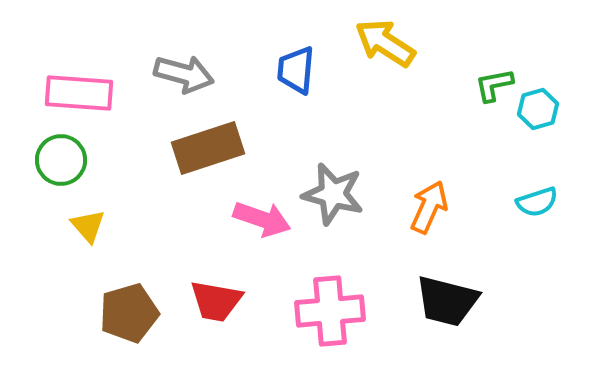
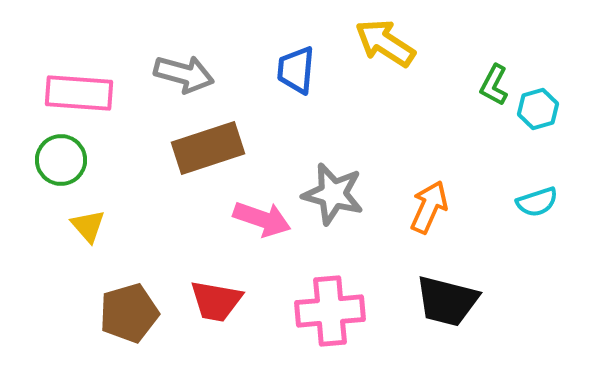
green L-shape: rotated 51 degrees counterclockwise
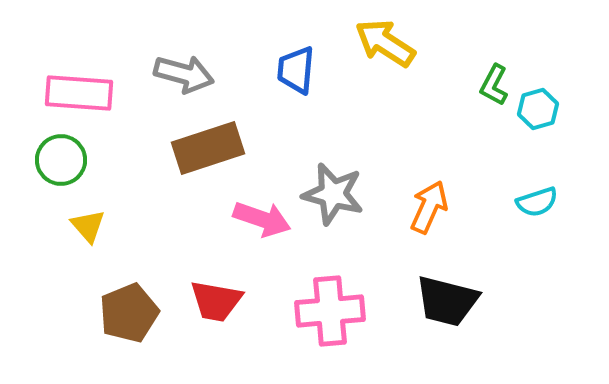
brown pentagon: rotated 6 degrees counterclockwise
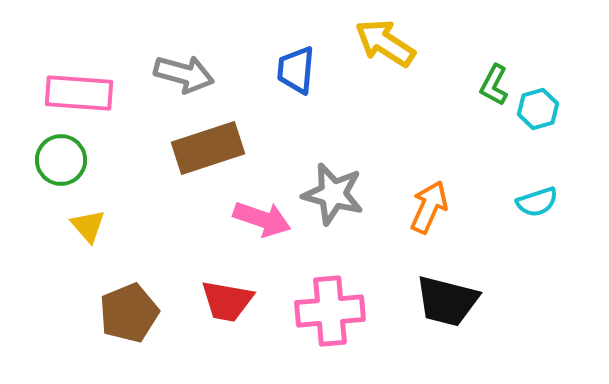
red trapezoid: moved 11 px right
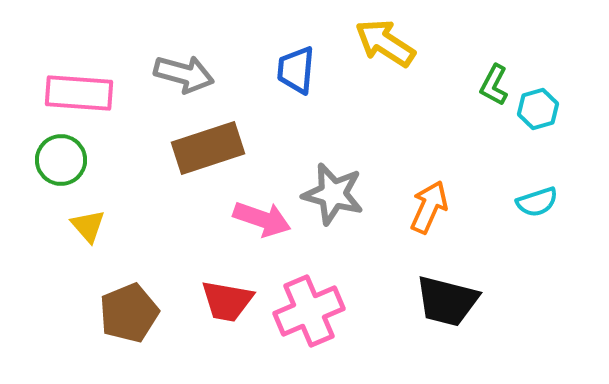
pink cross: moved 21 px left; rotated 18 degrees counterclockwise
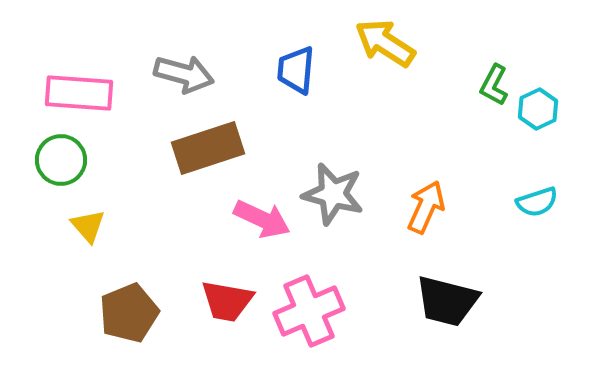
cyan hexagon: rotated 9 degrees counterclockwise
orange arrow: moved 3 px left
pink arrow: rotated 6 degrees clockwise
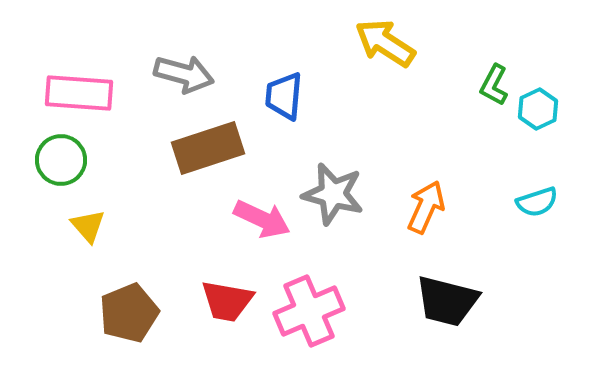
blue trapezoid: moved 12 px left, 26 px down
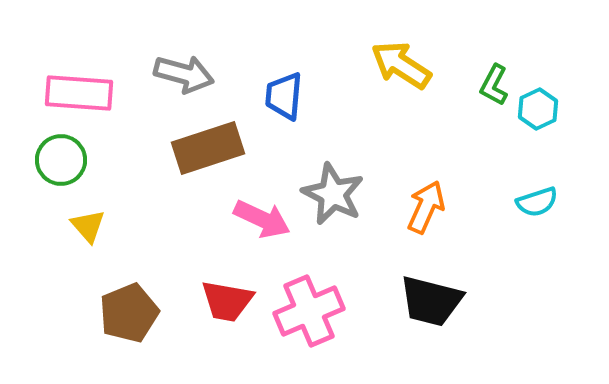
yellow arrow: moved 16 px right, 22 px down
gray star: rotated 12 degrees clockwise
black trapezoid: moved 16 px left
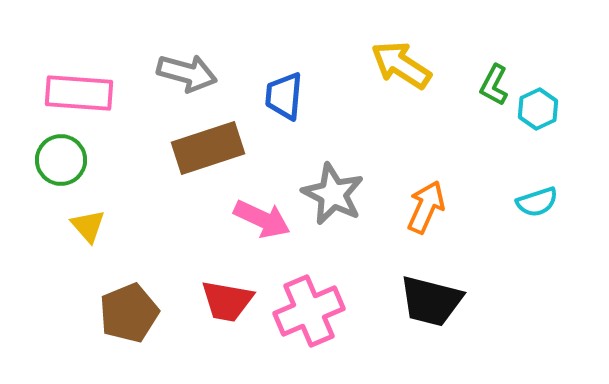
gray arrow: moved 3 px right, 1 px up
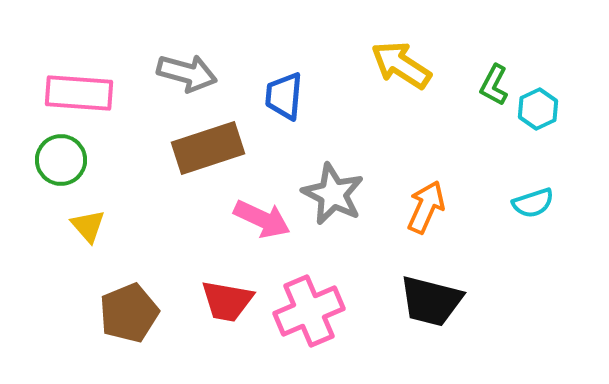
cyan semicircle: moved 4 px left, 1 px down
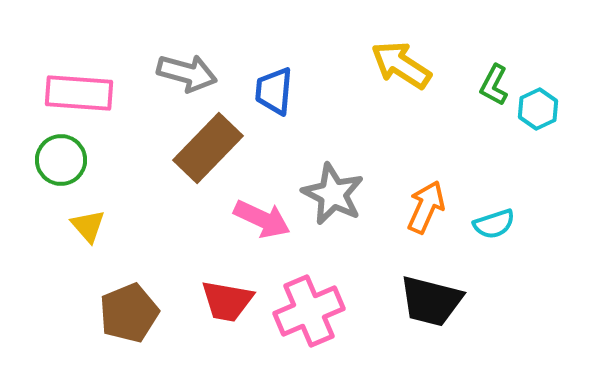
blue trapezoid: moved 10 px left, 5 px up
brown rectangle: rotated 28 degrees counterclockwise
cyan semicircle: moved 39 px left, 21 px down
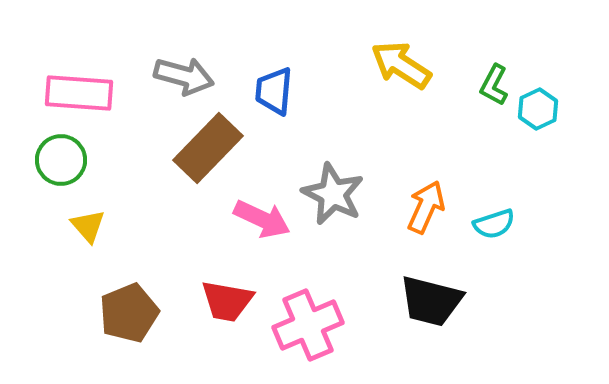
gray arrow: moved 3 px left, 3 px down
pink cross: moved 1 px left, 14 px down
